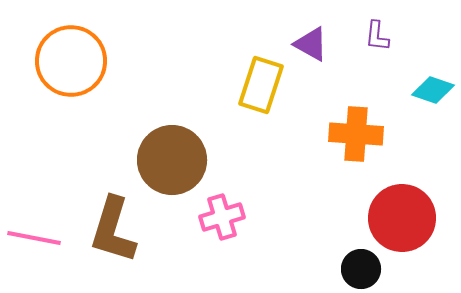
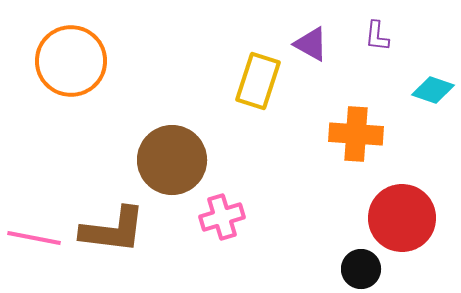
yellow rectangle: moved 3 px left, 4 px up
brown L-shape: rotated 100 degrees counterclockwise
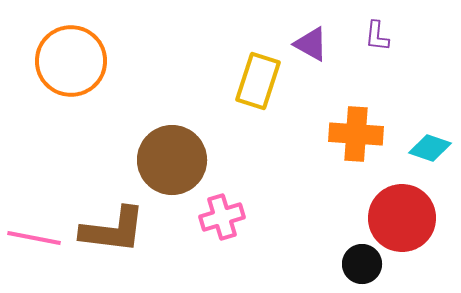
cyan diamond: moved 3 px left, 58 px down
black circle: moved 1 px right, 5 px up
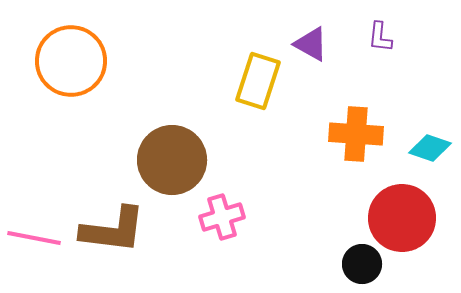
purple L-shape: moved 3 px right, 1 px down
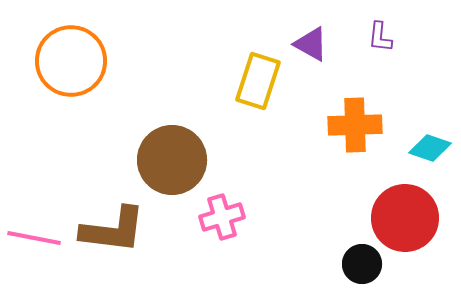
orange cross: moved 1 px left, 9 px up; rotated 6 degrees counterclockwise
red circle: moved 3 px right
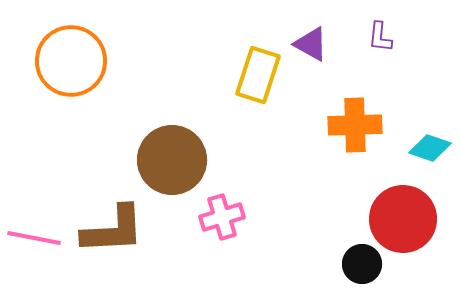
yellow rectangle: moved 6 px up
red circle: moved 2 px left, 1 px down
brown L-shape: rotated 10 degrees counterclockwise
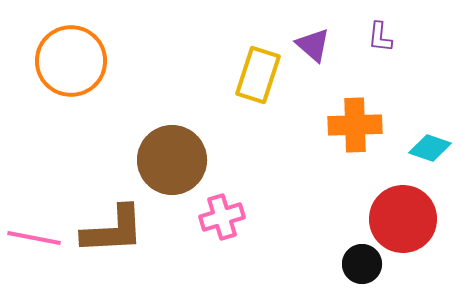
purple triangle: moved 2 px right, 1 px down; rotated 12 degrees clockwise
